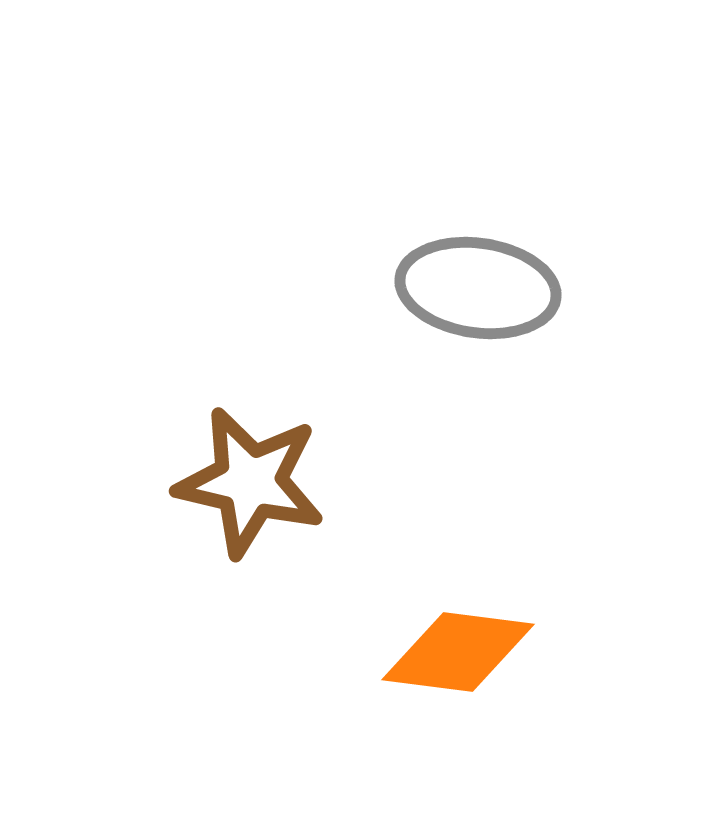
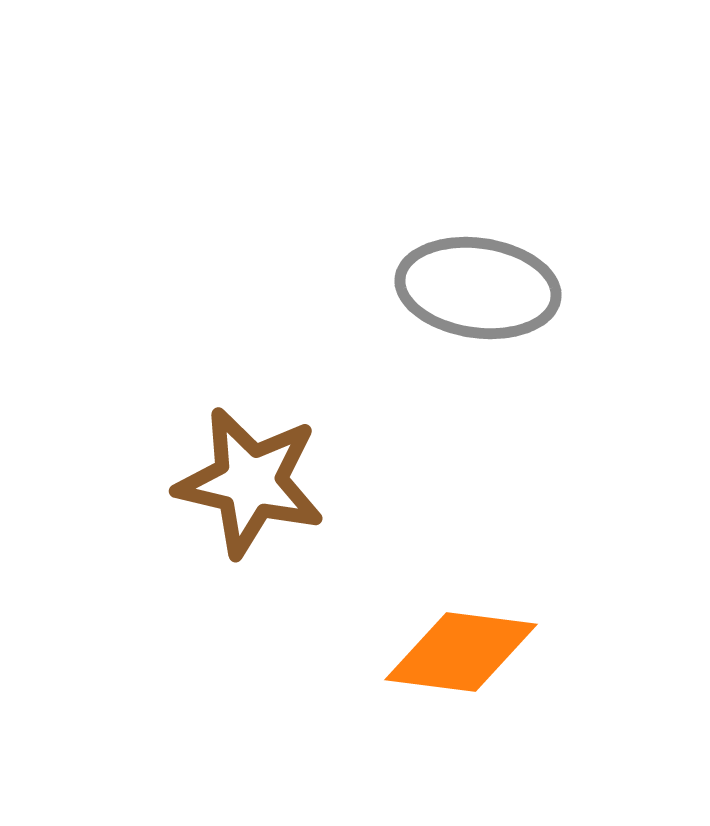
orange diamond: moved 3 px right
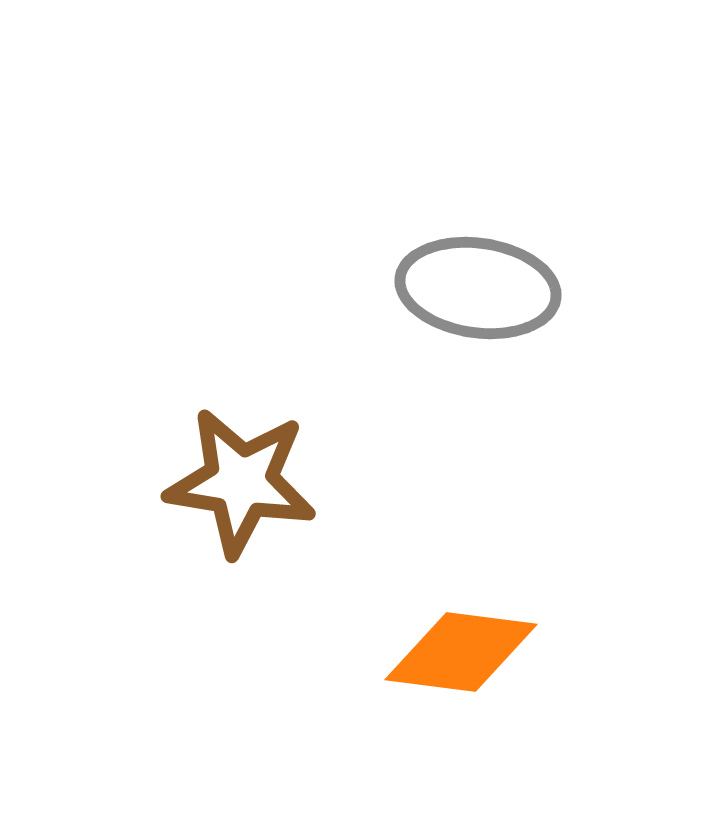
brown star: moved 9 px left; rotated 4 degrees counterclockwise
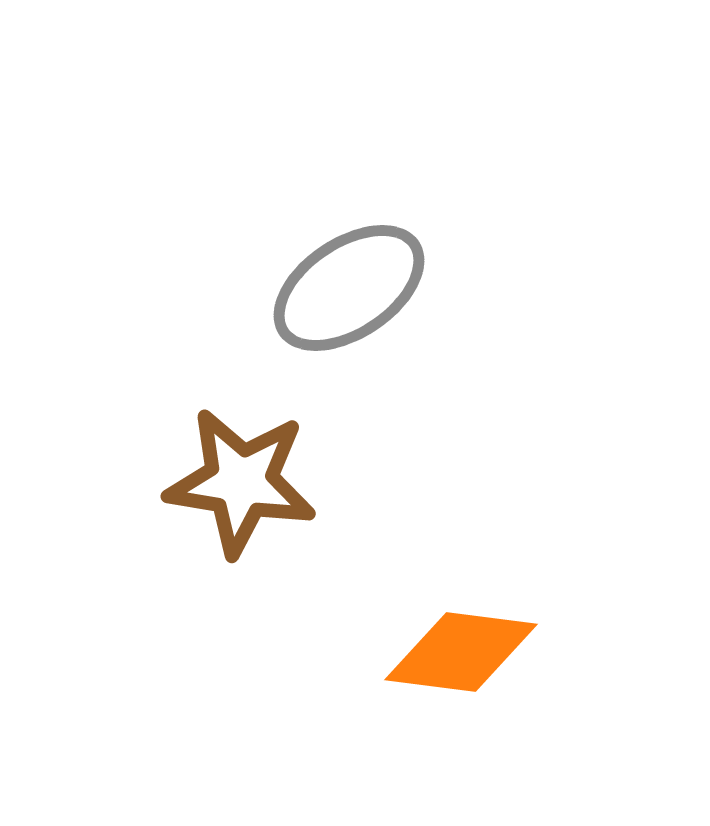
gray ellipse: moved 129 px left; rotated 42 degrees counterclockwise
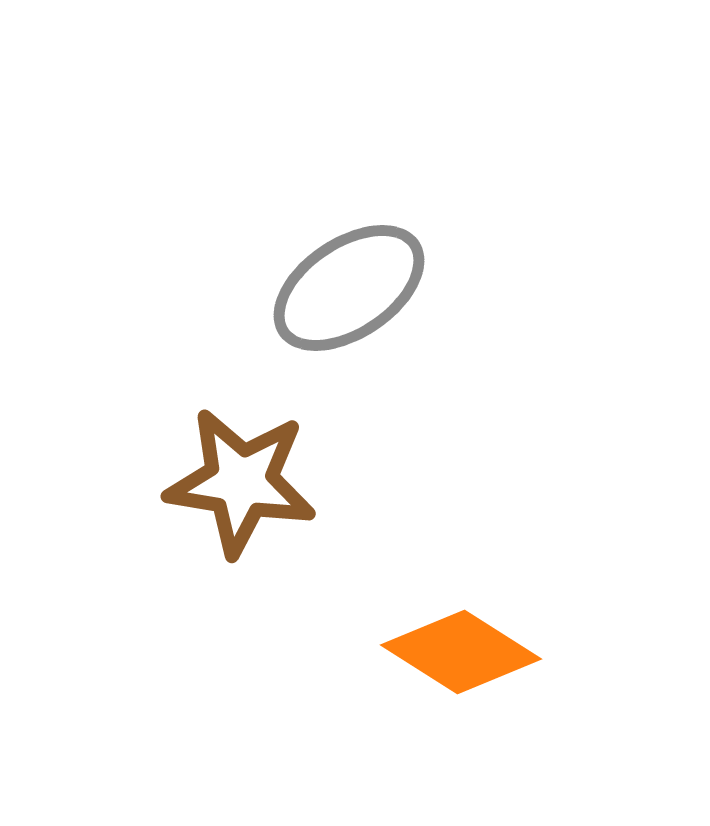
orange diamond: rotated 25 degrees clockwise
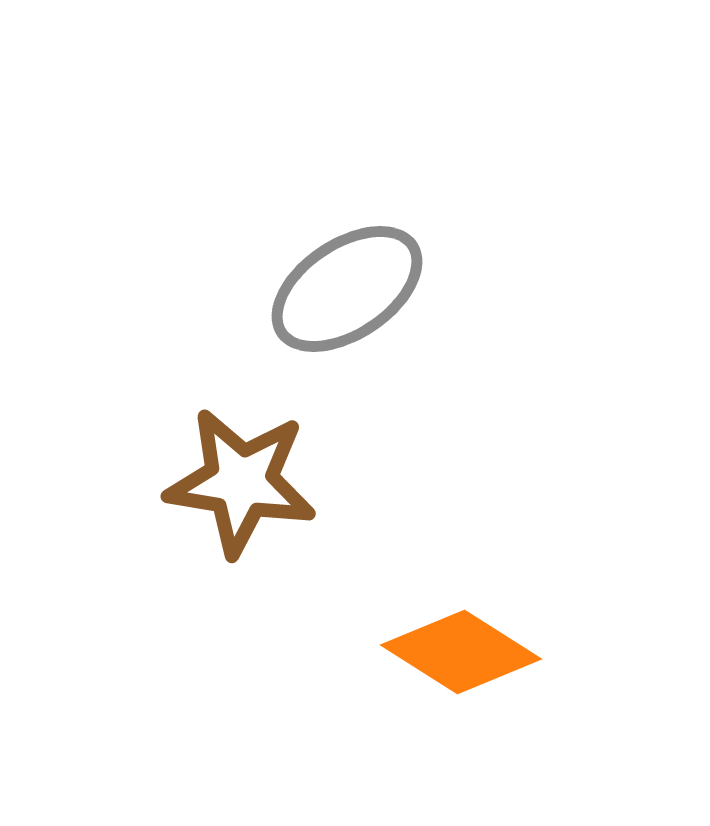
gray ellipse: moved 2 px left, 1 px down
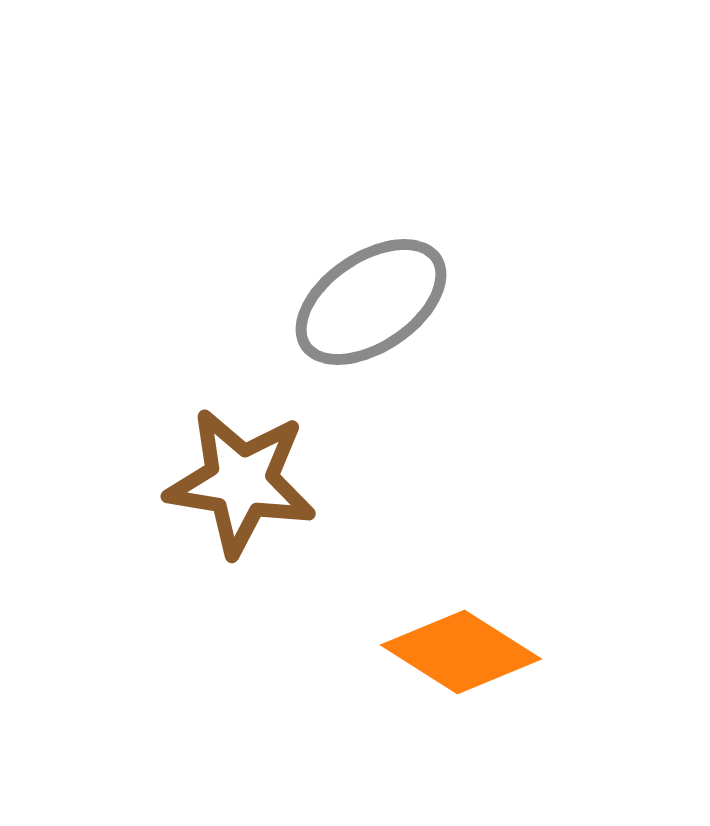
gray ellipse: moved 24 px right, 13 px down
